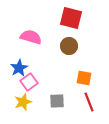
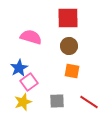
red square: moved 3 px left; rotated 15 degrees counterclockwise
orange square: moved 12 px left, 7 px up
red line: rotated 36 degrees counterclockwise
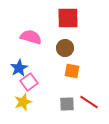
brown circle: moved 4 px left, 2 px down
gray square: moved 10 px right, 3 px down
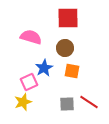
blue star: moved 25 px right
pink square: rotated 12 degrees clockwise
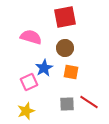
red square: moved 3 px left, 1 px up; rotated 10 degrees counterclockwise
orange square: moved 1 px left, 1 px down
yellow star: moved 3 px right, 9 px down
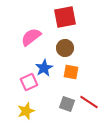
pink semicircle: rotated 55 degrees counterclockwise
gray square: rotated 21 degrees clockwise
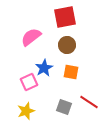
brown circle: moved 2 px right, 3 px up
gray square: moved 3 px left, 3 px down
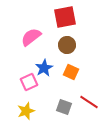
orange square: rotated 14 degrees clockwise
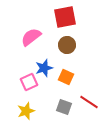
blue star: rotated 12 degrees clockwise
orange square: moved 5 px left, 5 px down
